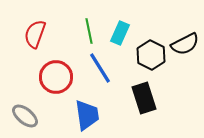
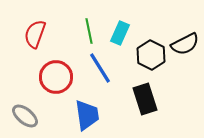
black rectangle: moved 1 px right, 1 px down
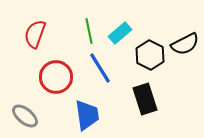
cyan rectangle: rotated 25 degrees clockwise
black hexagon: moved 1 px left
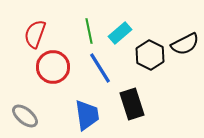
red circle: moved 3 px left, 10 px up
black rectangle: moved 13 px left, 5 px down
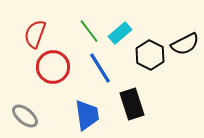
green line: rotated 25 degrees counterclockwise
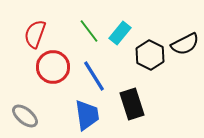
cyan rectangle: rotated 10 degrees counterclockwise
blue line: moved 6 px left, 8 px down
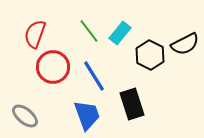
blue trapezoid: rotated 12 degrees counterclockwise
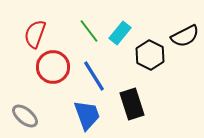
black semicircle: moved 8 px up
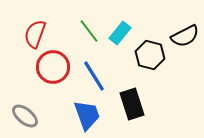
black hexagon: rotated 12 degrees counterclockwise
